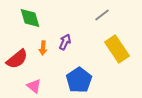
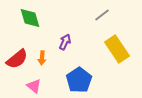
orange arrow: moved 1 px left, 10 px down
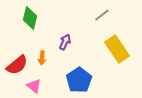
green diamond: rotated 30 degrees clockwise
red semicircle: moved 6 px down
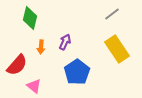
gray line: moved 10 px right, 1 px up
orange arrow: moved 1 px left, 11 px up
red semicircle: rotated 10 degrees counterclockwise
blue pentagon: moved 2 px left, 8 px up
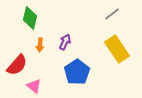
orange arrow: moved 1 px left, 2 px up
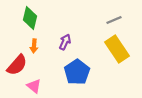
gray line: moved 2 px right, 6 px down; rotated 14 degrees clockwise
orange arrow: moved 6 px left, 1 px down
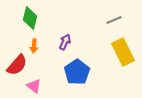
yellow rectangle: moved 6 px right, 3 px down; rotated 8 degrees clockwise
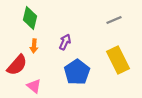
yellow rectangle: moved 5 px left, 8 px down
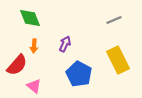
green diamond: rotated 35 degrees counterclockwise
purple arrow: moved 2 px down
blue pentagon: moved 2 px right, 2 px down; rotated 10 degrees counterclockwise
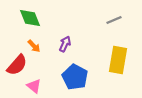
orange arrow: rotated 48 degrees counterclockwise
yellow rectangle: rotated 36 degrees clockwise
blue pentagon: moved 4 px left, 3 px down
